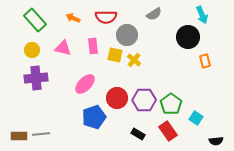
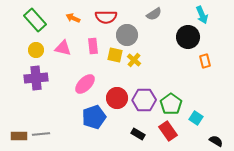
yellow circle: moved 4 px right
black semicircle: rotated 144 degrees counterclockwise
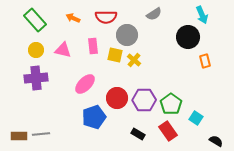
pink triangle: moved 2 px down
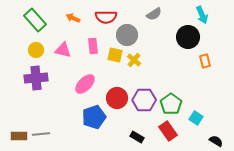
black rectangle: moved 1 px left, 3 px down
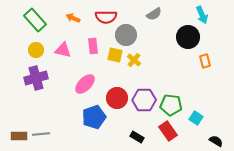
gray circle: moved 1 px left
purple cross: rotated 10 degrees counterclockwise
green pentagon: moved 1 px down; rotated 30 degrees counterclockwise
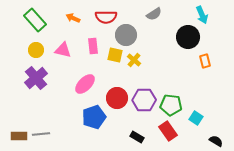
purple cross: rotated 25 degrees counterclockwise
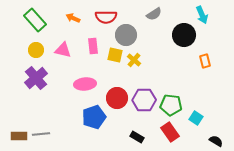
black circle: moved 4 px left, 2 px up
pink ellipse: rotated 40 degrees clockwise
red rectangle: moved 2 px right, 1 px down
